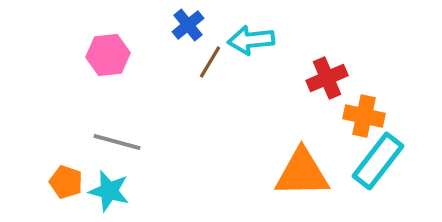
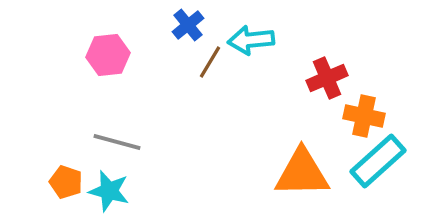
cyan rectangle: rotated 10 degrees clockwise
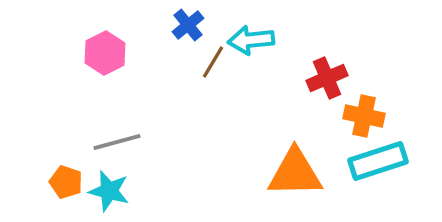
pink hexagon: moved 3 px left, 2 px up; rotated 21 degrees counterclockwise
brown line: moved 3 px right
gray line: rotated 30 degrees counterclockwise
cyan rectangle: rotated 24 degrees clockwise
orange triangle: moved 7 px left
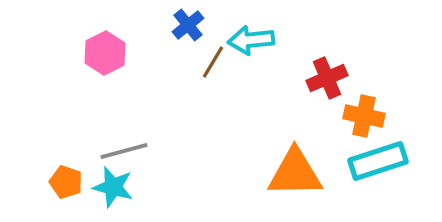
gray line: moved 7 px right, 9 px down
cyan star: moved 4 px right, 4 px up
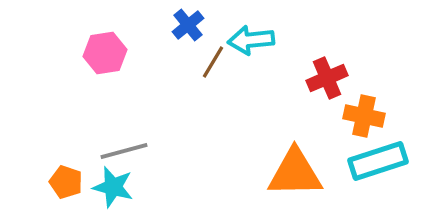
pink hexagon: rotated 18 degrees clockwise
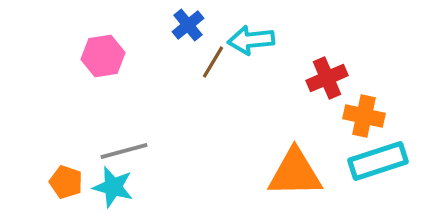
pink hexagon: moved 2 px left, 3 px down
